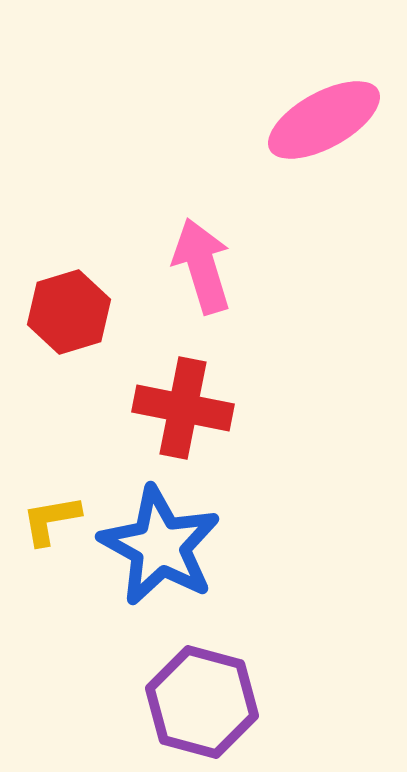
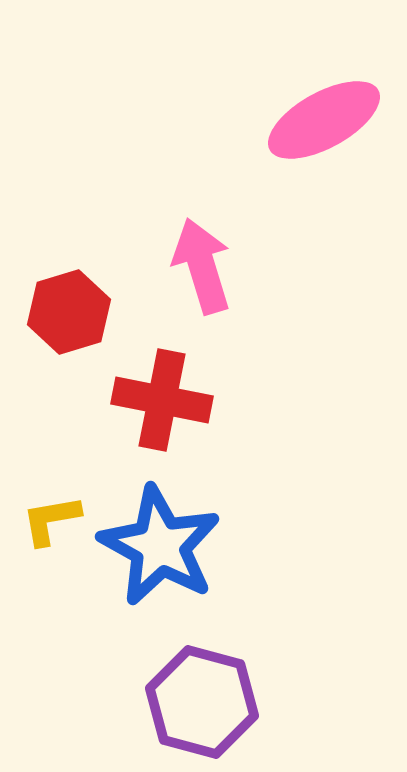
red cross: moved 21 px left, 8 px up
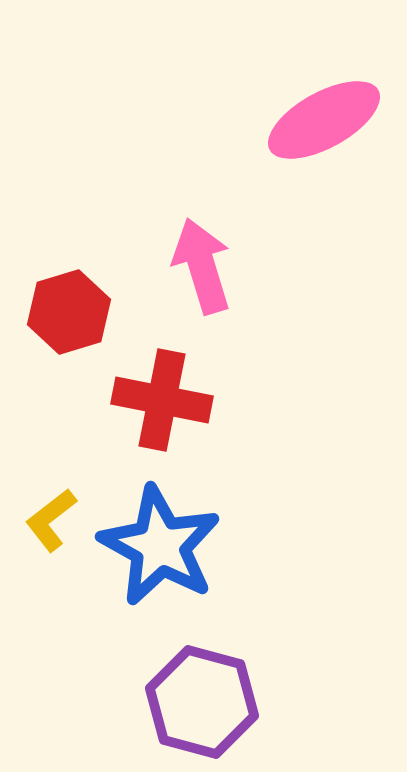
yellow L-shape: rotated 28 degrees counterclockwise
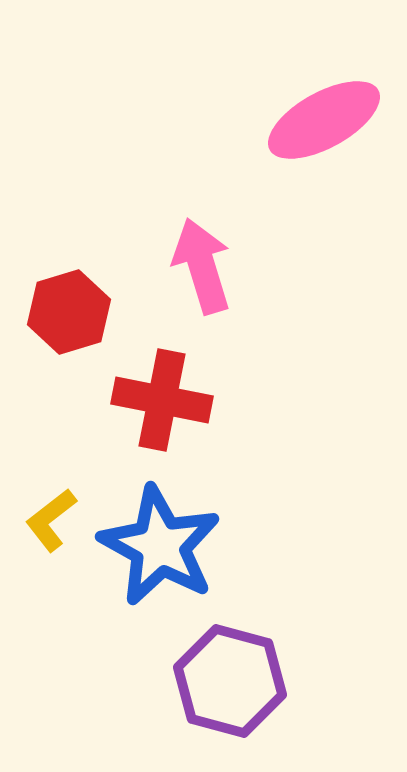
purple hexagon: moved 28 px right, 21 px up
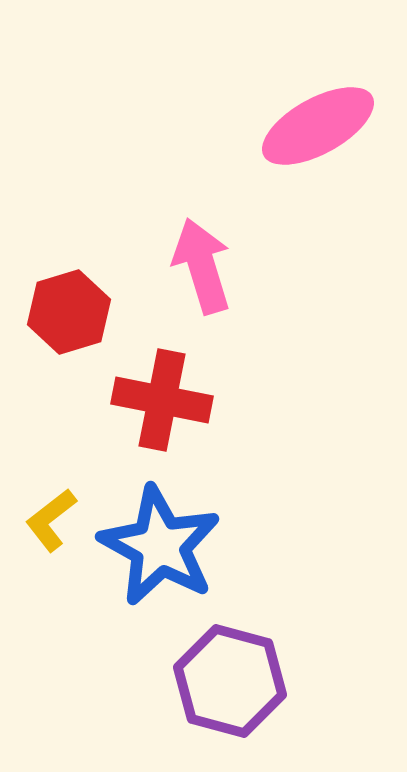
pink ellipse: moved 6 px left, 6 px down
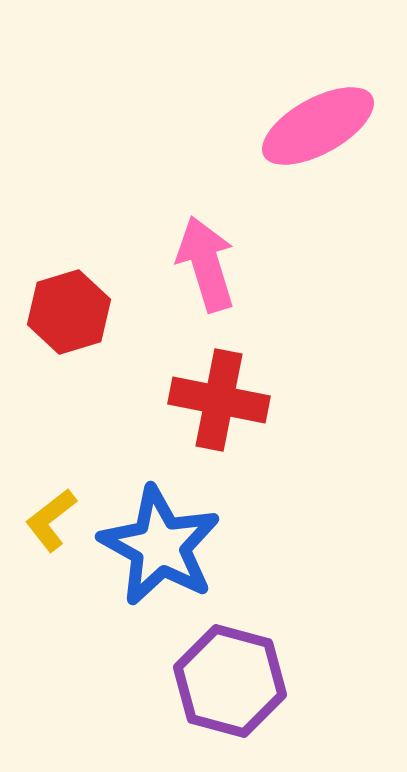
pink arrow: moved 4 px right, 2 px up
red cross: moved 57 px right
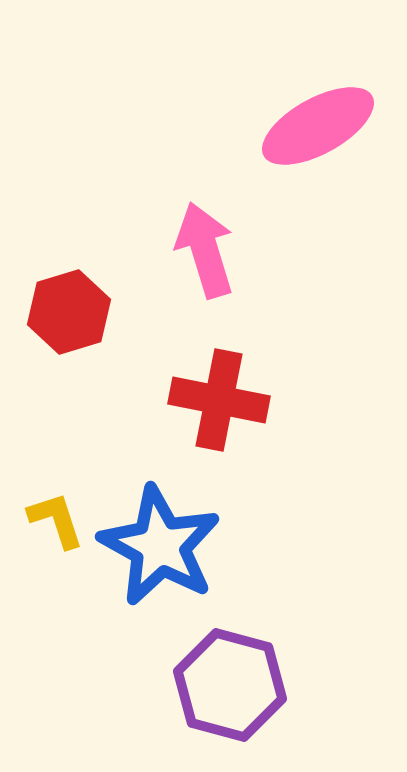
pink arrow: moved 1 px left, 14 px up
yellow L-shape: moved 5 px right; rotated 110 degrees clockwise
purple hexagon: moved 4 px down
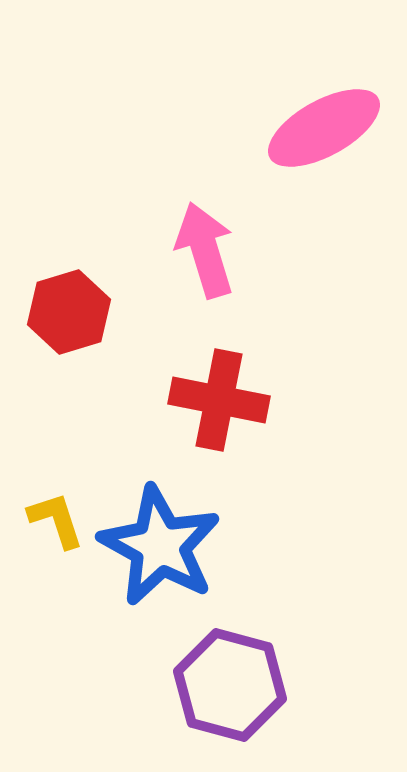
pink ellipse: moved 6 px right, 2 px down
